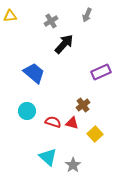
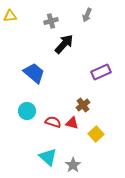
gray cross: rotated 16 degrees clockwise
yellow square: moved 1 px right
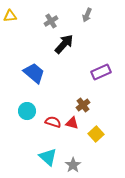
gray cross: rotated 16 degrees counterclockwise
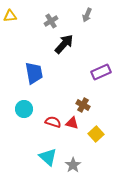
blue trapezoid: rotated 40 degrees clockwise
brown cross: rotated 24 degrees counterclockwise
cyan circle: moved 3 px left, 2 px up
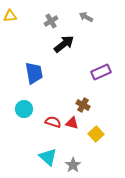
gray arrow: moved 1 px left, 2 px down; rotated 96 degrees clockwise
black arrow: rotated 10 degrees clockwise
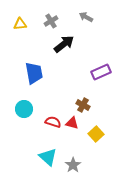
yellow triangle: moved 10 px right, 8 px down
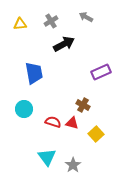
black arrow: rotated 10 degrees clockwise
cyan triangle: moved 1 px left; rotated 12 degrees clockwise
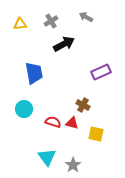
yellow square: rotated 35 degrees counterclockwise
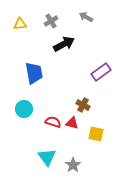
purple rectangle: rotated 12 degrees counterclockwise
